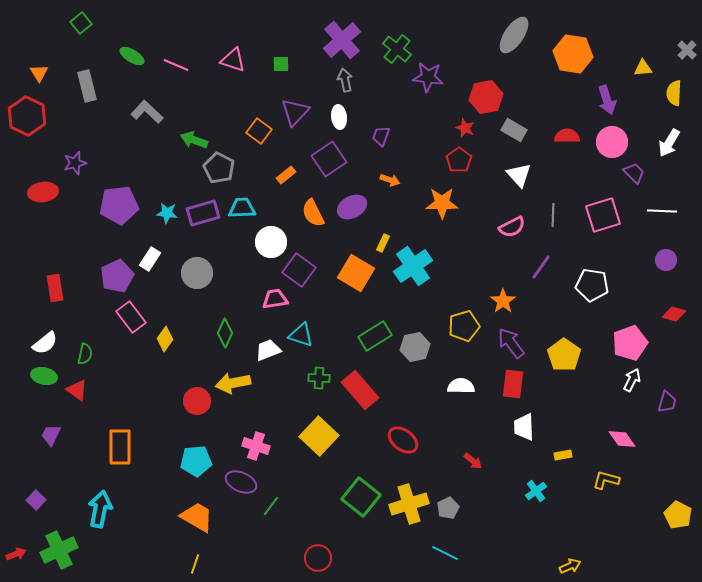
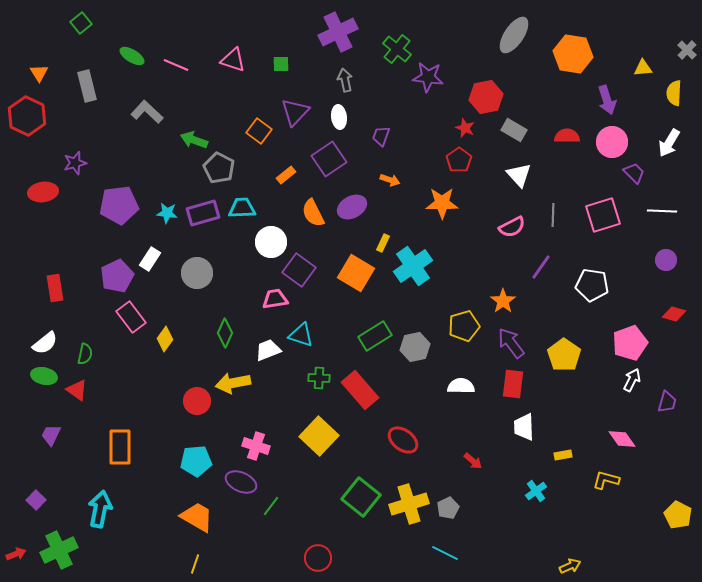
purple cross at (342, 40): moved 4 px left, 8 px up; rotated 15 degrees clockwise
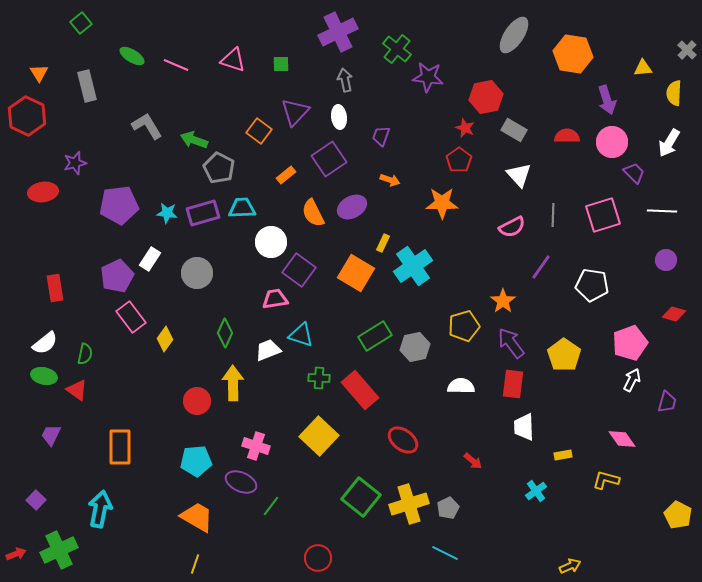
gray L-shape at (147, 112): moved 14 px down; rotated 16 degrees clockwise
yellow arrow at (233, 383): rotated 100 degrees clockwise
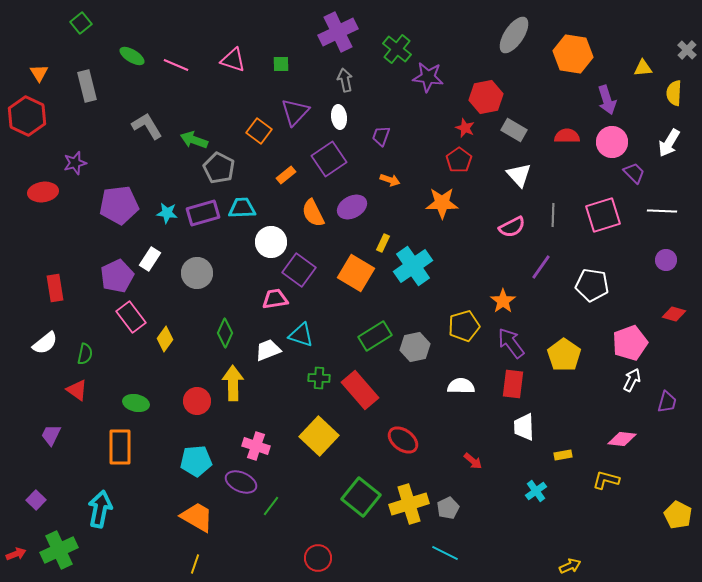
green ellipse at (44, 376): moved 92 px right, 27 px down
pink diamond at (622, 439): rotated 48 degrees counterclockwise
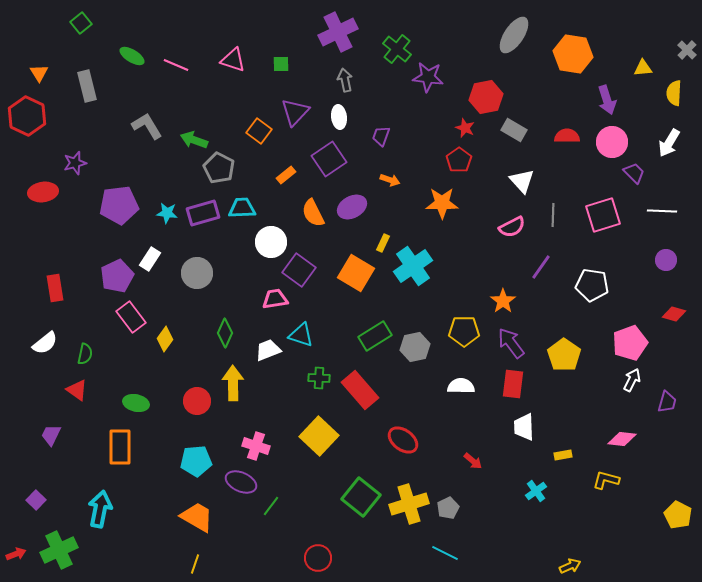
white triangle at (519, 175): moved 3 px right, 6 px down
yellow pentagon at (464, 326): moved 5 px down; rotated 16 degrees clockwise
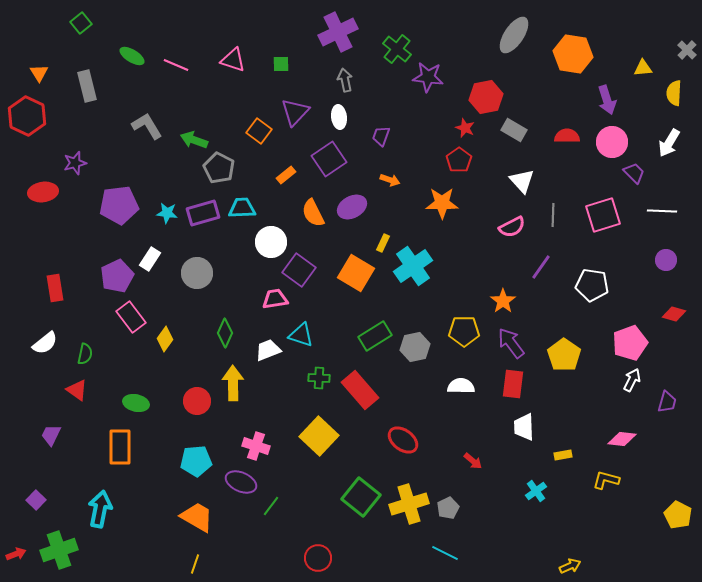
green cross at (59, 550): rotated 6 degrees clockwise
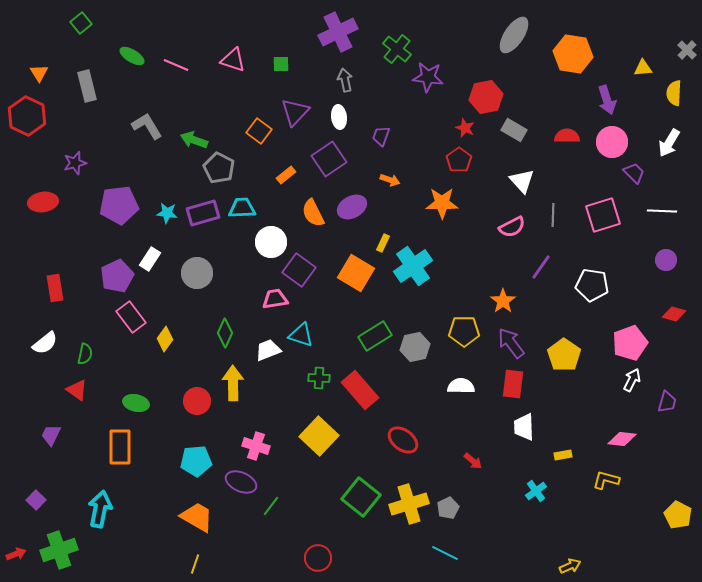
red ellipse at (43, 192): moved 10 px down
